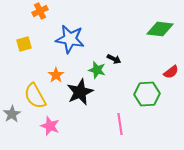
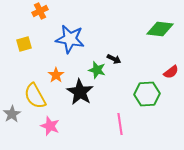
black star: rotated 16 degrees counterclockwise
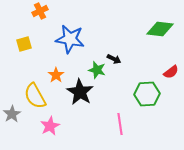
pink star: rotated 24 degrees clockwise
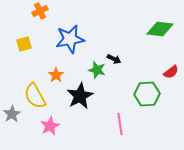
blue star: rotated 20 degrees counterclockwise
black star: moved 4 px down; rotated 12 degrees clockwise
